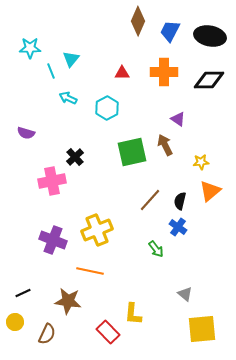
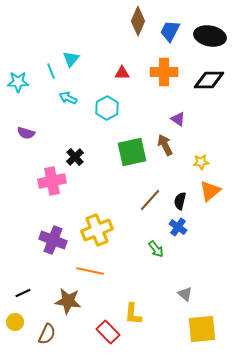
cyan star: moved 12 px left, 34 px down
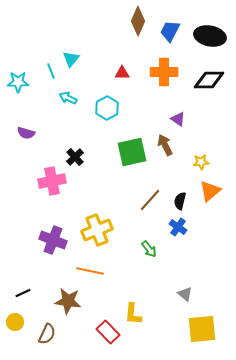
green arrow: moved 7 px left
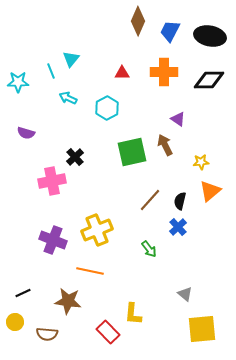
blue cross: rotated 12 degrees clockwise
brown semicircle: rotated 70 degrees clockwise
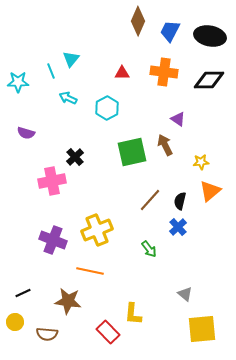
orange cross: rotated 8 degrees clockwise
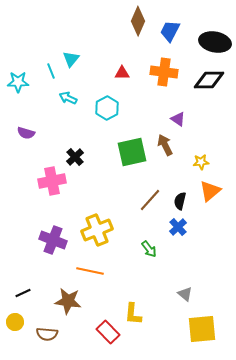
black ellipse: moved 5 px right, 6 px down
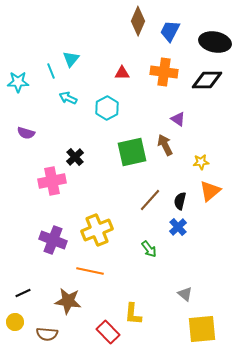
black diamond: moved 2 px left
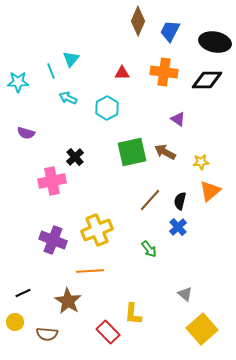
brown arrow: moved 7 px down; rotated 35 degrees counterclockwise
orange line: rotated 16 degrees counterclockwise
brown star: rotated 24 degrees clockwise
yellow square: rotated 36 degrees counterclockwise
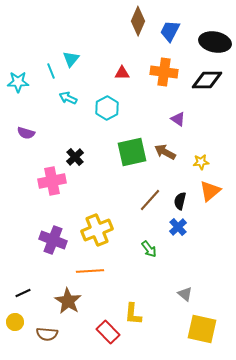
yellow square: rotated 36 degrees counterclockwise
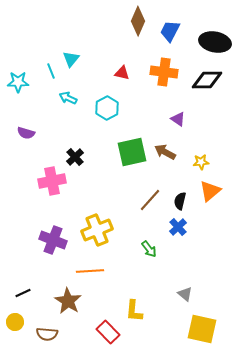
red triangle: rotated 14 degrees clockwise
yellow L-shape: moved 1 px right, 3 px up
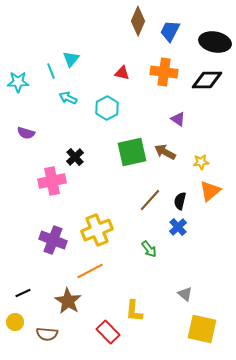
orange line: rotated 24 degrees counterclockwise
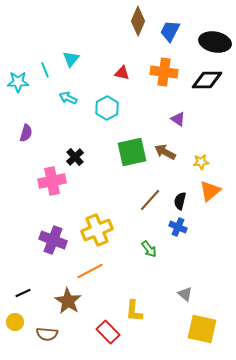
cyan line: moved 6 px left, 1 px up
purple semicircle: rotated 90 degrees counterclockwise
blue cross: rotated 24 degrees counterclockwise
